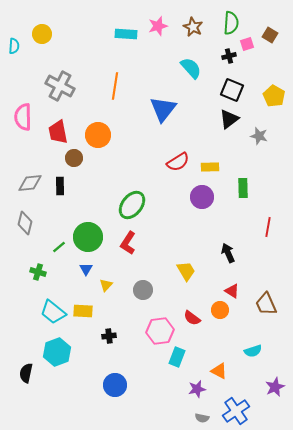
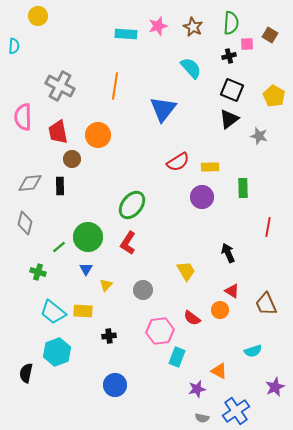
yellow circle at (42, 34): moved 4 px left, 18 px up
pink square at (247, 44): rotated 16 degrees clockwise
brown circle at (74, 158): moved 2 px left, 1 px down
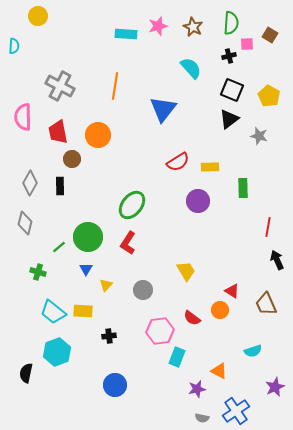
yellow pentagon at (274, 96): moved 5 px left
gray diamond at (30, 183): rotated 55 degrees counterclockwise
purple circle at (202, 197): moved 4 px left, 4 px down
black arrow at (228, 253): moved 49 px right, 7 px down
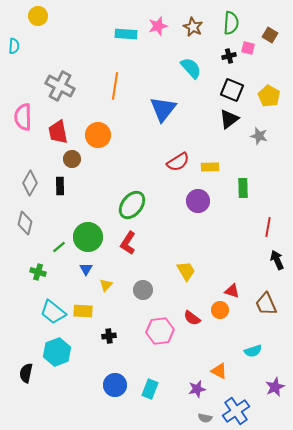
pink square at (247, 44): moved 1 px right, 4 px down; rotated 16 degrees clockwise
red triangle at (232, 291): rotated 14 degrees counterclockwise
cyan rectangle at (177, 357): moved 27 px left, 32 px down
gray semicircle at (202, 418): moved 3 px right
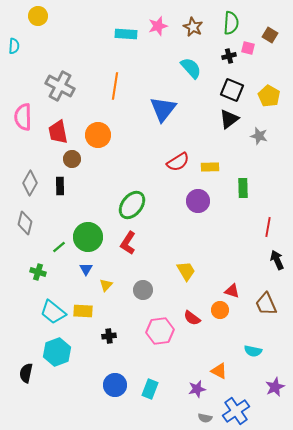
cyan semicircle at (253, 351): rotated 30 degrees clockwise
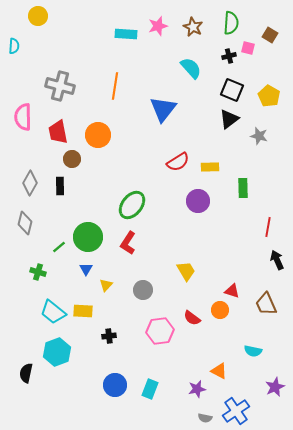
gray cross at (60, 86): rotated 12 degrees counterclockwise
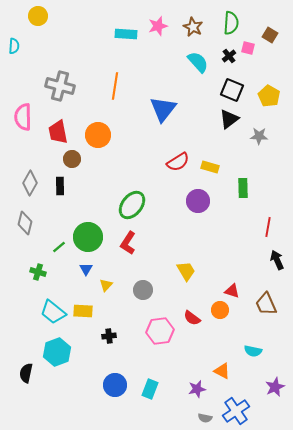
black cross at (229, 56): rotated 24 degrees counterclockwise
cyan semicircle at (191, 68): moved 7 px right, 6 px up
gray star at (259, 136): rotated 12 degrees counterclockwise
yellow rectangle at (210, 167): rotated 18 degrees clockwise
orange triangle at (219, 371): moved 3 px right
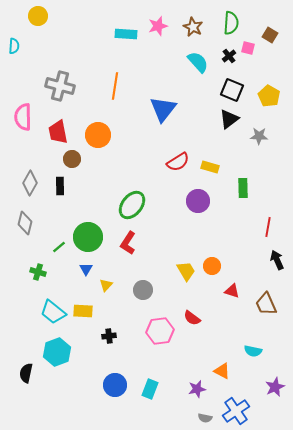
orange circle at (220, 310): moved 8 px left, 44 px up
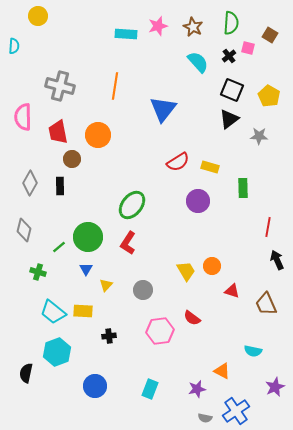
gray diamond at (25, 223): moved 1 px left, 7 px down
blue circle at (115, 385): moved 20 px left, 1 px down
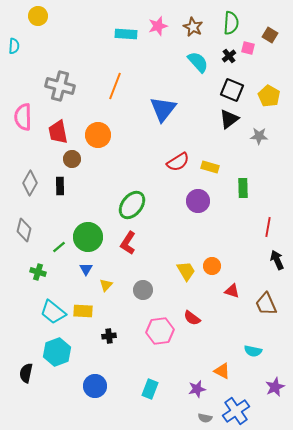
orange line at (115, 86): rotated 12 degrees clockwise
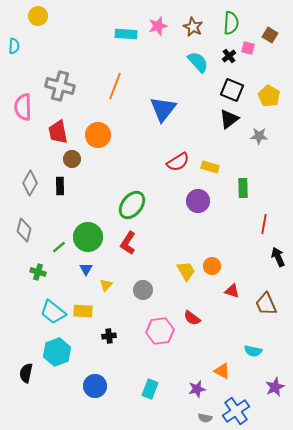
pink semicircle at (23, 117): moved 10 px up
red line at (268, 227): moved 4 px left, 3 px up
black arrow at (277, 260): moved 1 px right, 3 px up
